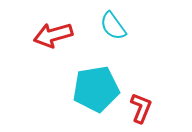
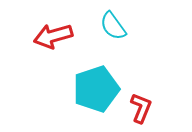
red arrow: moved 1 px down
cyan pentagon: rotated 9 degrees counterclockwise
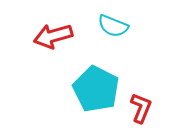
cyan semicircle: rotated 32 degrees counterclockwise
cyan pentagon: rotated 27 degrees counterclockwise
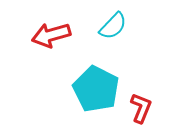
cyan semicircle: rotated 68 degrees counterclockwise
red arrow: moved 2 px left, 1 px up
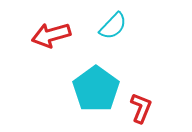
cyan pentagon: rotated 9 degrees clockwise
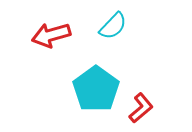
red L-shape: rotated 28 degrees clockwise
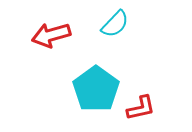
cyan semicircle: moved 2 px right, 2 px up
red L-shape: rotated 28 degrees clockwise
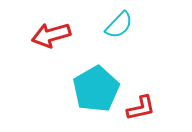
cyan semicircle: moved 4 px right, 1 px down
cyan pentagon: rotated 6 degrees clockwise
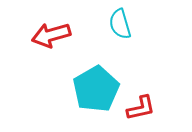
cyan semicircle: moved 1 px right, 1 px up; rotated 120 degrees clockwise
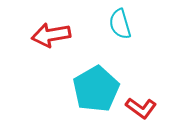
red arrow: rotated 6 degrees clockwise
red L-shape: rotated 48 degrees clockwise
